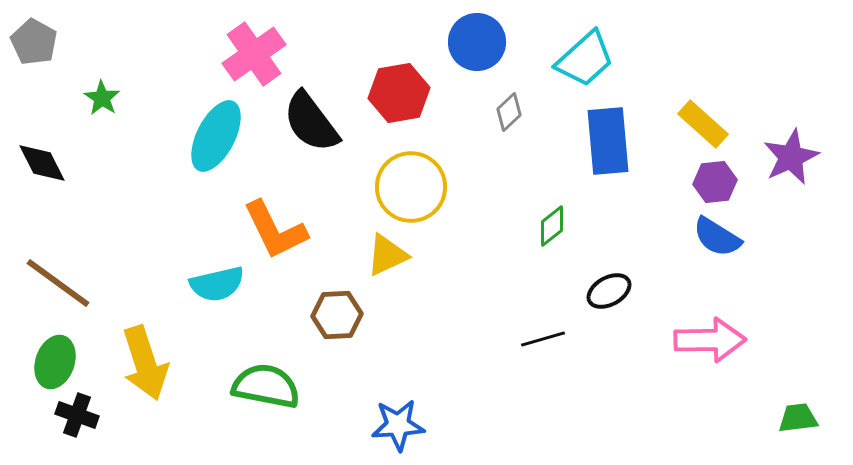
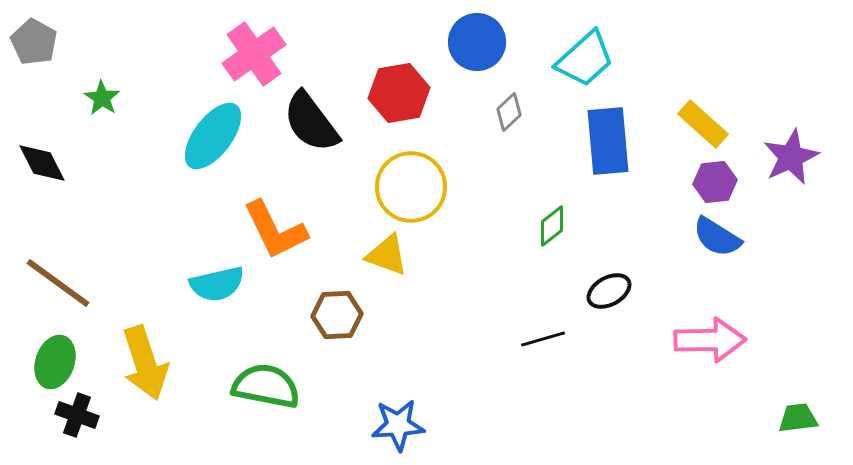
cyan ellipse: moved 3 px left; rotated 10 degrees clockwise
yellow triangle: rotated 45 degrees clockwise
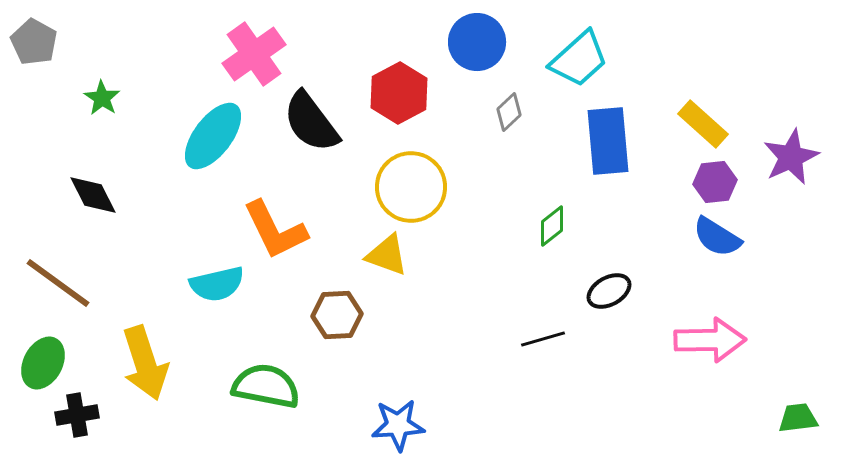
cyan trapezoid: moved 6 px left
red hexagon: rotated 18 degrees counterclockwise
black diamond: moved 51 px right, 32 px down
green ellipse: moved 12 px left, 1 px down; rotated 9 degrees clockwise
black cross: rotated 30 degrees counterclockwise
